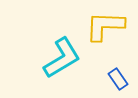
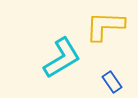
blue rectangle: moved 6 px left, 3 px down
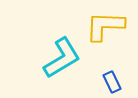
blue rectangle: rotated 10 degrees clockwise
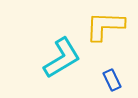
blue rectangle: moved 2 px up
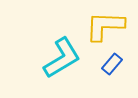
blue rectangle: moved 16 px up; rotated 65 degrees clockwise
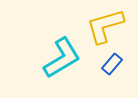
yellow L-shape: rotated 18 degrees counterclockwise
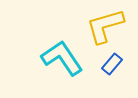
cyan L-shape: rotated 93 degrees counterclockwise
